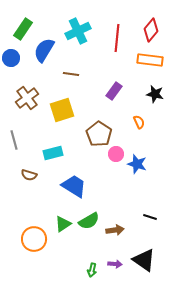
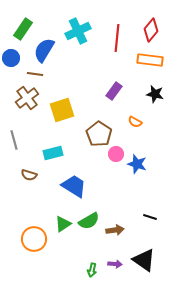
brown line: moved 36 px left
orange semicircle: moved 4 px left; rotated 144 degrees clockwise
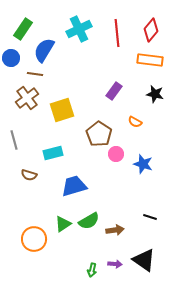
cyan cross: moved 1 px right, 2 px up
red line: moved 5 px up; rotated 12 degrees counterclockwise
blue star: moved 6 px right
blue trapezoid: rotated 48 degrees counterclockwise
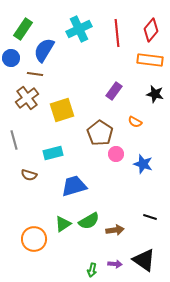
brown pentagon: moved 1 px right, 1 px up
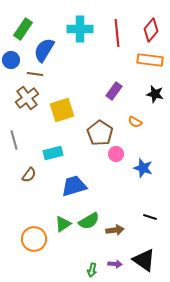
cyan cross: moved 1 px right; rotated 25 degrees clockwise
blue circle: moved 2 px down
blue star: moved 4 px down
brown semicircle: rotated 70 degrees counterclockwise
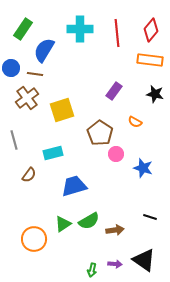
blue circle: moved 8 px down
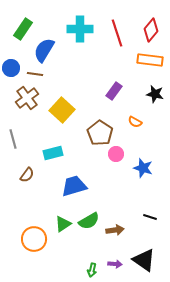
red line: rotated 12 degrees counterclockwise
yellow square: rotated 30 degrees counterclockwise
gray line: moved 1 px left, 1 px up
brown semicircle: moved 2 px left
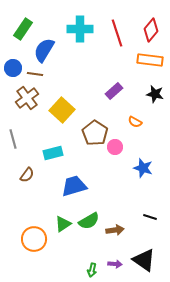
blue circle: moved 2 px right
purple rectangle: rotated 12 degrees clockwise
brown pentagon: moved 5 px left
pink circle: moved 1 px left, 7 px up
